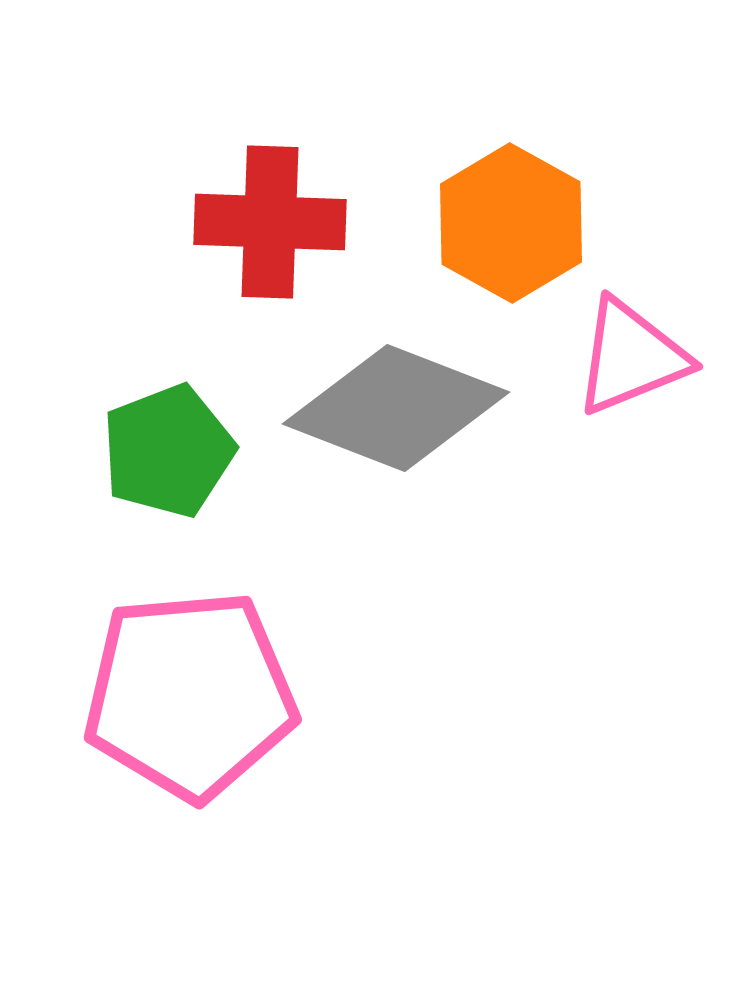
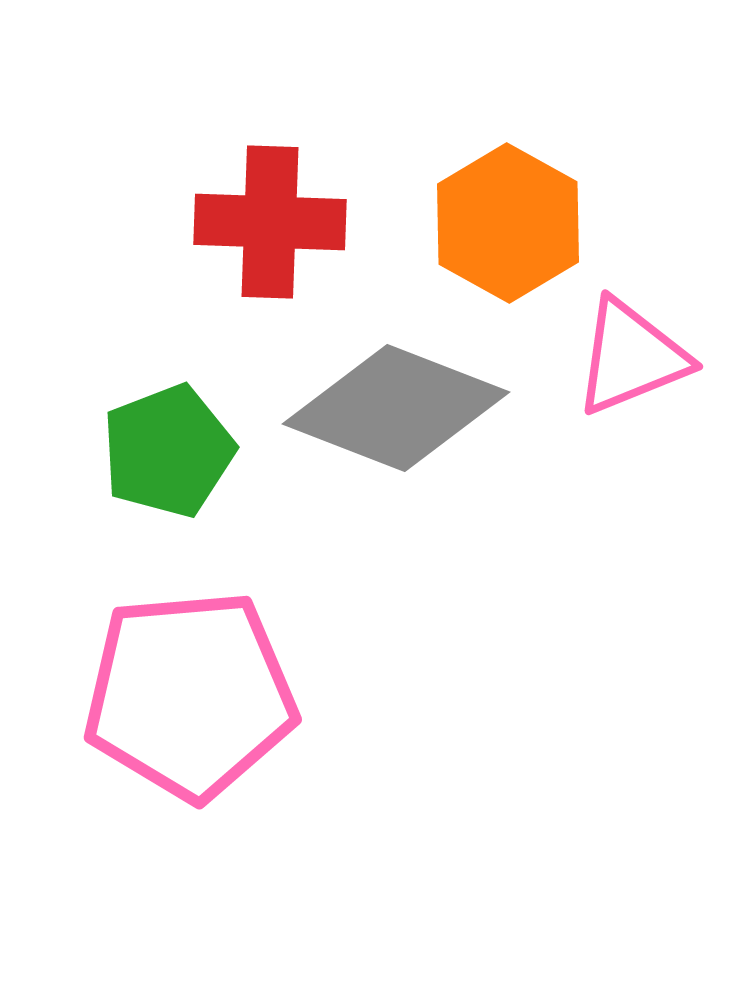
orange hexagon: moved 3 px left
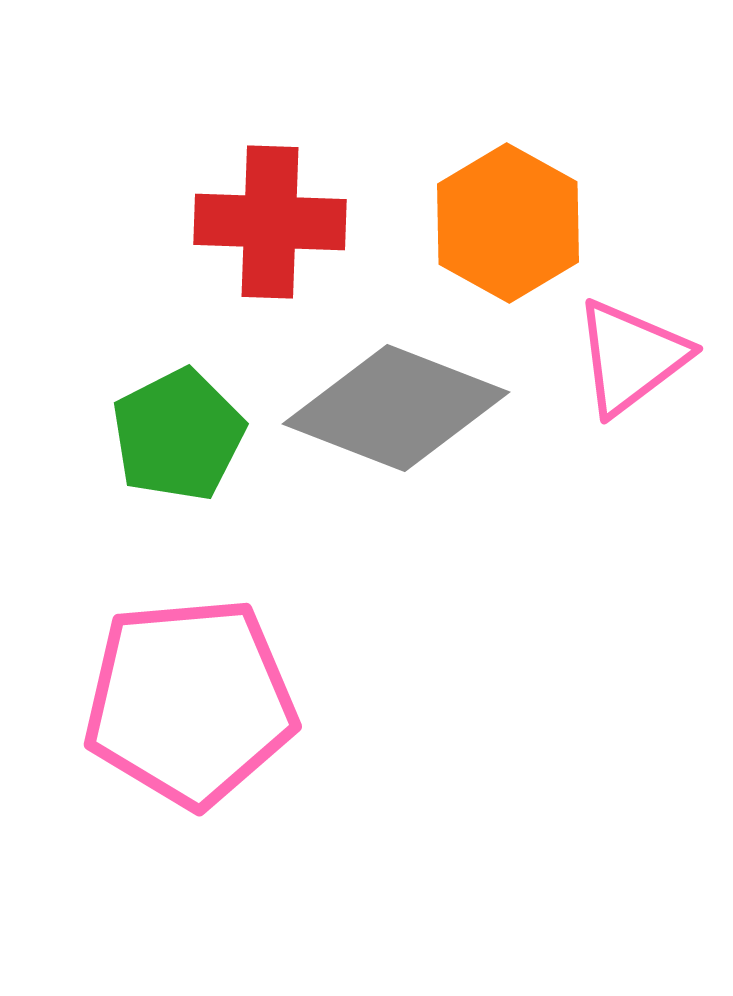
pink triangle: rotated 15 degrees counterclockwise
green pentagon: moved 10 px right, 16 px up; rotated 6 degrees counterclockwise
pink pentagon: moved 7 px down
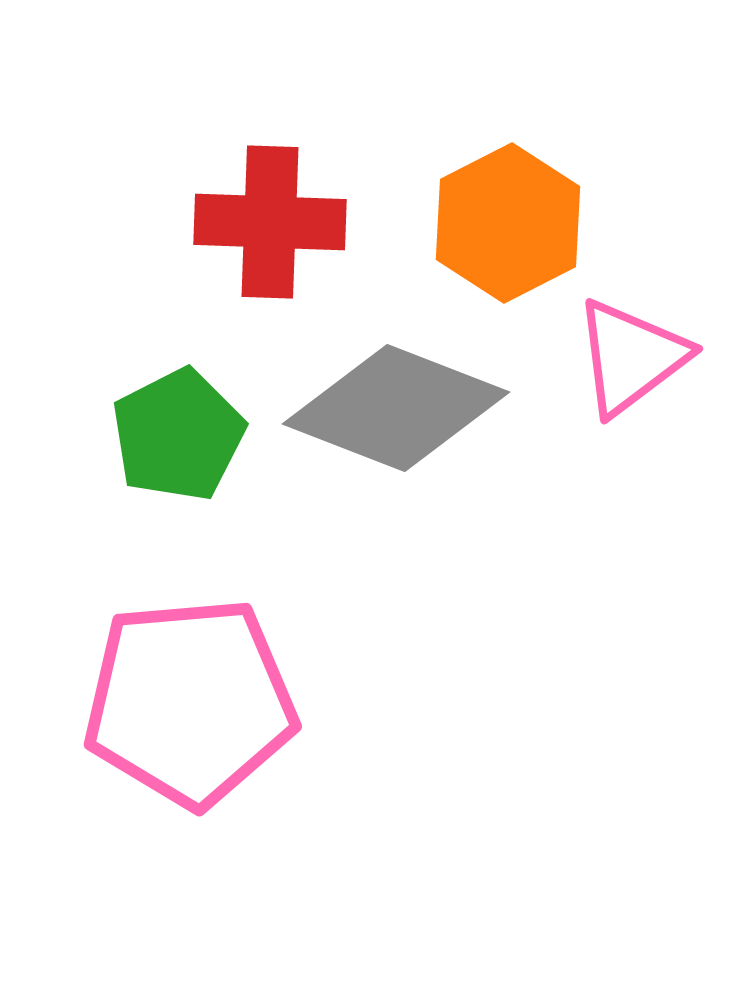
orange hexagon: rotated 4 degrees clockwise
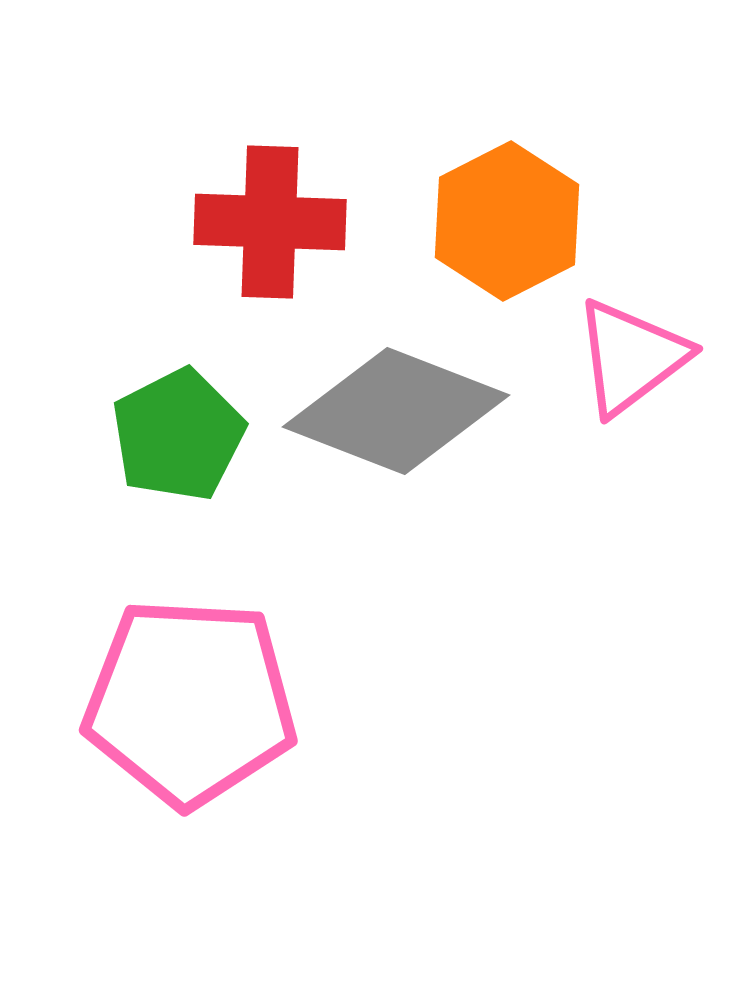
orange hexagon: moved 1 px left, 2 px up
gray diamond: moved 3 px down
pink pentagon: rotated 8 degrees clockwise
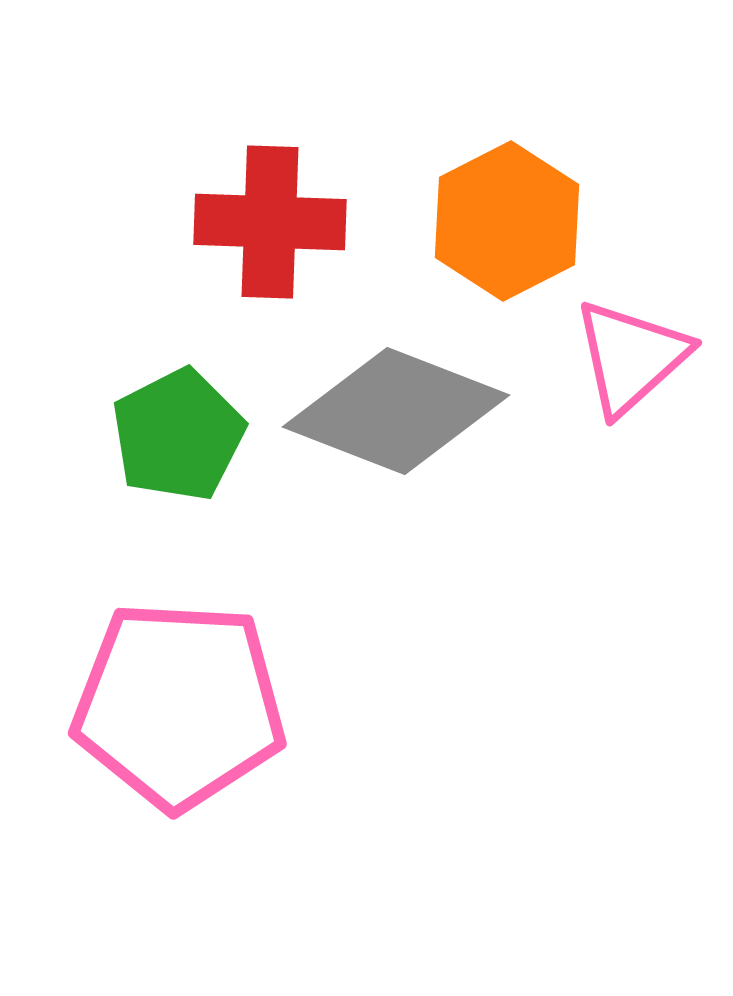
pink triangle: rotated 5 degrees counterclockwise
pink pentagon: moved 11 px left, 3 px down
